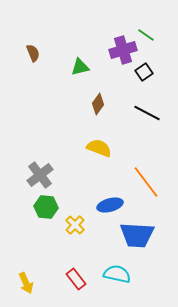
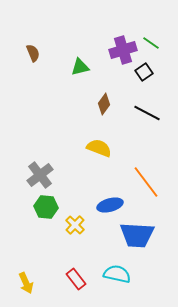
green line: moved 5 px right, 8 px down
brown diamond: moved 6 px right
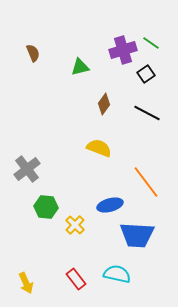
black square: moved 2 px right, 2 px down
gray cross: moved 13 px left, 6 px up
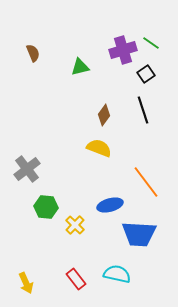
brown diamond: moved 11 px down
black line: moved 4 px left, 3 px up; rotated 44 degrees clockwise
blue trapezoid: moved 2 px right, 1 px up
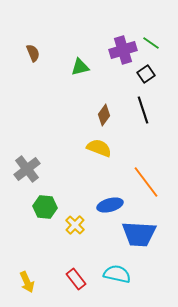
green hexagon: moved 1 px left
yellow arrow: moved 1 px right, 1 px up
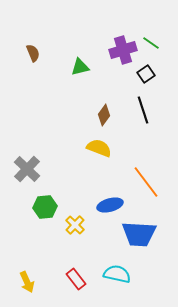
gray cross: rotated 8 degrees counterclockwise
green hexagon: rotated 10 degrees counterclockwise
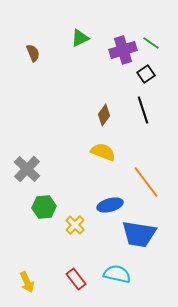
green triangle: moved 29 px up; rotated 12 degrees counterclockwise
yellow semicircle: moved 4 px right, 4 px down
green hexagon: moved 1 px left
blue trapezoid: rotated 6 degrees clockwise
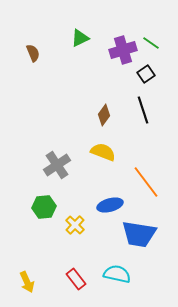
gray cross: moved 30 px right, 4 px up; rotated 12 degrees clockwise
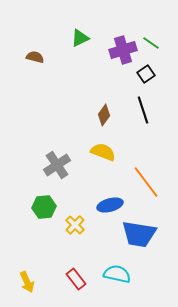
brown semicircle: moved 2 px right, 4 px down; rotated 54 degrees counterclockwise
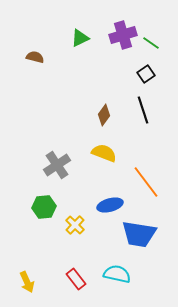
purple cross: moved 15 px up
yellow semicircle: moved 1 px right, 1 px down
